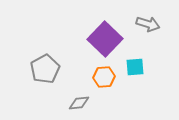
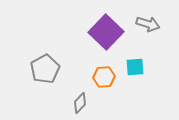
purple square: moved 1 px right, 7 px up
gray diamond: moved 1 px right; rotated 40 degrees counterclockwise
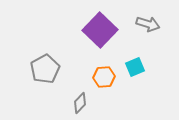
purple square: moved 6 px left, 2 px up
cyan square: rotated 18 degrees counterclockwise
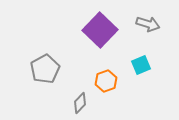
cyan square: moved 6 px right, 2 px up
orange hexagon: moved 2 px right, 4 px down; rotated 15 degrees counterclockwise
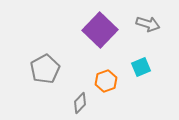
cyan square: moved 2 px down
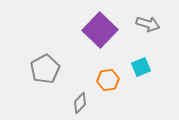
orange hexagon: moved 2 px right, 1 px up; rotated 10 degrees clockwise
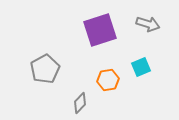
purple square: rotated 28 degrees clockwise
